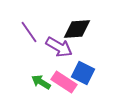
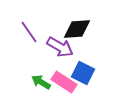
purple arrow: moved 1 px right
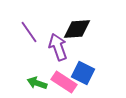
purple arrow: moved 2 px left; rotated 140 degrees counterclockwise
green arrow: moved 4 px left, 1 px down; rotated 12 degrees counterclockwise
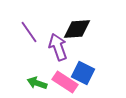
pink rectangle: moved 1 px right
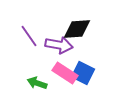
purple line: moved 4 px down
purple arrow: moved 1 px right, 2 px up; rotated 120 degrees clockwise
pink rectangle: moved 9 px up
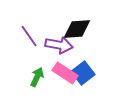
blue square: rotated 25 degrees clockwise
green arrow: moved 6 px up; rotated 96 degrees clockwise
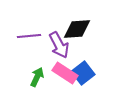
purple line: rotated 60 degrees counterclockwise
purple arrow: rotated 52 degrees clockwise
